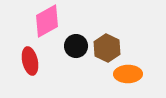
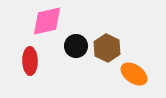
pink diamond: rotated 16 degrees clockwise
red ellipse: rotated 12 degrees clockwise
orange ellipse: moved 6 px right; rotated 36 degrees clockwise
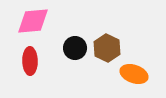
pink diamond: moved 14 px left; rotated 8 degrees clockwise
black circle: moved 1 px left, 2 px down
orange ellipse: rotated 16 degrees counterclockwise
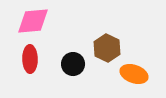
black circle: moved 2 px left, 16 px down
red ellipse: moved 2 px up
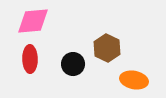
orange ellipse: moved 6 px down; rotated 8 degrees counterclockwise
